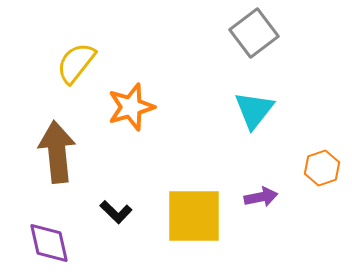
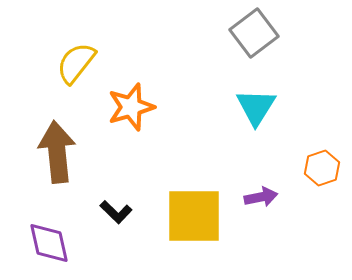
cyan triangle: moved 2 px right, 3 px up; rotated 6 degrees counterclockwise
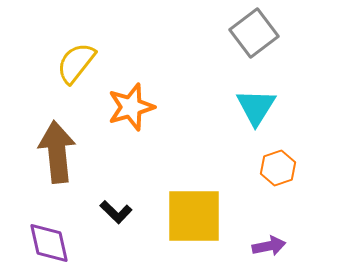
orange hexagon: moved 44 px left
purple arrow: moved 8 px right, 49 px down
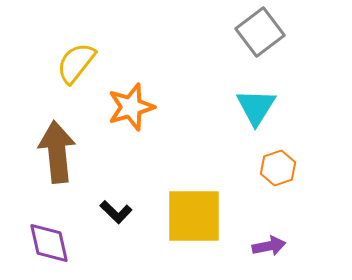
gray square: moved 6 px right, 1 px up
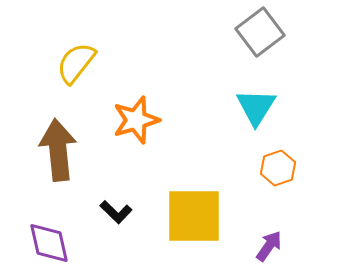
orange star: moved 5 px right, 13 px down
brown arrow: moved 1 px right, 2 px up
purple arrow: rotated 44 degrees counterclockwise
